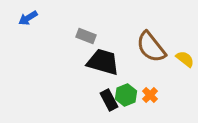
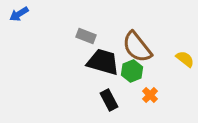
blue arrow: moved 9 px left, 4 px up
brown semicircle: moved 14 px left
green hexagon: moved 6 px right, 24 px up
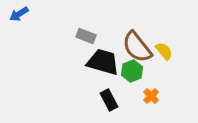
yellow semicircle: moved 21 px left, 8 px up; rotated 12 degrees clockwise
orange cross: moved 1 px right, 1 px down
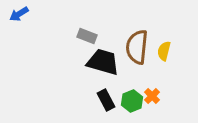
gray rectangle: moved 1 px right
brown semicircle: rotated 44 degrees clockwise
yellow semicircle: rotated 126 degrees counterclockwise
green hexagon: moved 30 px down
orange cross: moved 1 px right
black rectangle: moved 3 px left
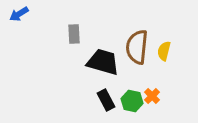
gray rectangle: moved 13 px left, 2 px up; rotated 66 degrees clockwise
green hexagon: rotated 25 degrees counterclockwise
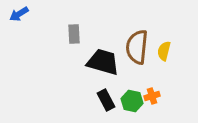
orange cross: rotated 28 degrees clockwise
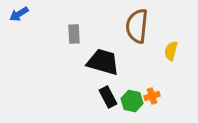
brown semicircle: moved 21 px up
yellow semicircle: moved 7 px right
black rectangle: moved 2 px right, 3 px up
